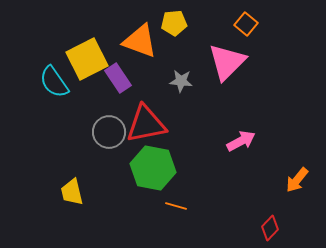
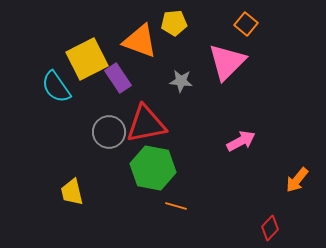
cyan semicircle: moved 2 px right, 5 px down
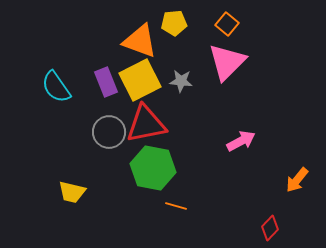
orange square: moved 19 px left
yellow square: moved 53 px right, 21 px down
purple rectangle: moved 12 px left, 4 px down; rotated 12 degrees clockwise
yellow trapezoid: rotated 64 degrees counterclockwise
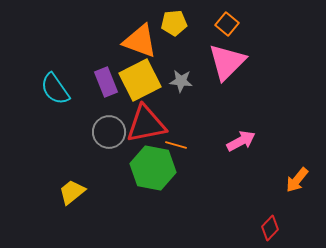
cyan semicircle: moved 1 px left, 2 px down
yellow trapezoid: rotated 128 degrees clockwise
orange line: moved 61 px up
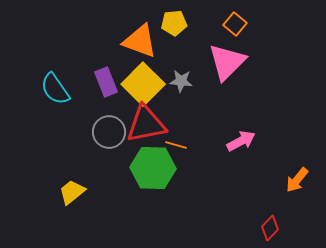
orange square: moved 8 px right
yellow square: moved 3 px right, 4 px down; rotated 18 degrees counterclockwise
green hexagon: rotated 9 degrees counterclockwise
